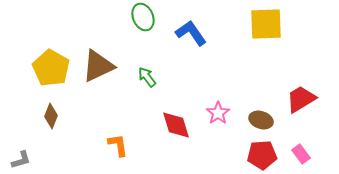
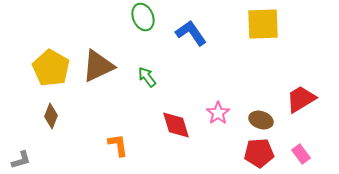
yellow square: moved 3 px left
red pentagon: moved 3 px left, 2 px up
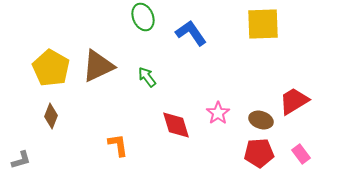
red trapezoid: moved 7 px left, 2 px down
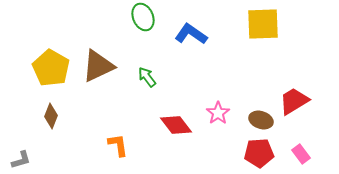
blue L-shape: moved 1 px down; rotated 20 degrees counterclockwise
red diamond: rotated 20 degrees counterclockwise
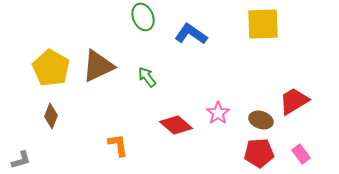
red diamond: rotated 12 degrees counterclockwise
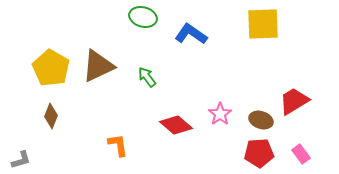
green ellipse: rotated 52 degrees counterclockwise
pink star: moved 2 px right, 1 px down
